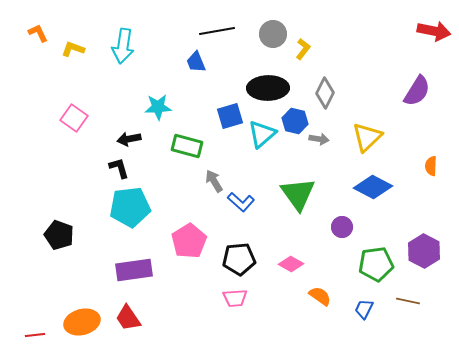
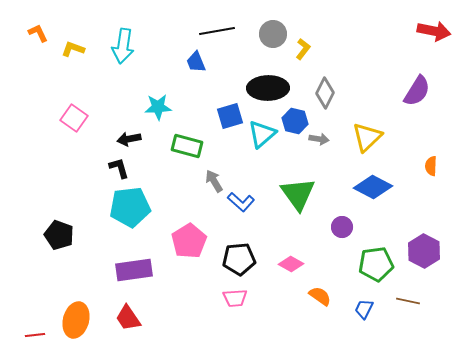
orange ellipse at (82, 322): moved 6 px left, 2 px up; rotated 60 degrees counterclockwise
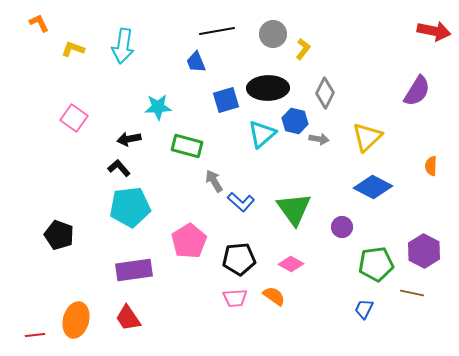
orange L-shape at (38, 33): moved 1 px right, 10 px up
blue square at (230, 116): moved 4 px left, 16 px up
black L-shape at (119, 168): rotated 25 degrees counterclockwise
green triangle at (298, 194): moved 4 px left, 15 px down
orange semicircle at (320, 296): moved 46 px left
brown line at (408, 301): moved 4 px right, 8 px up
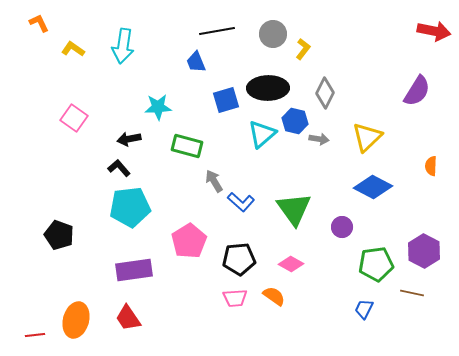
yellow L-shape at (73, 49): rotated 15 degrees clockwise
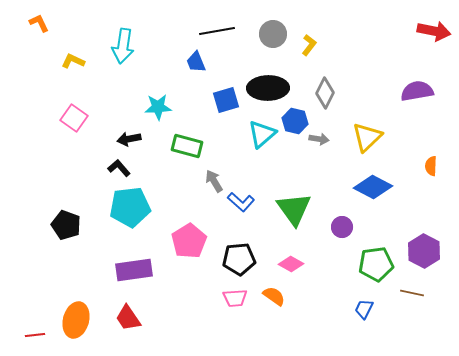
yellow L-shape at (73, 49): moved 12 px down; rotated 10 degrees counterclockwise
yellow L-shape at (303, 49): moved 6 px right, 4 px up
purple semicircle at (417, 91): rotated 132 degrees counterclockwise
black pentagon at (59, 235): moved 7 px right, 10 px up
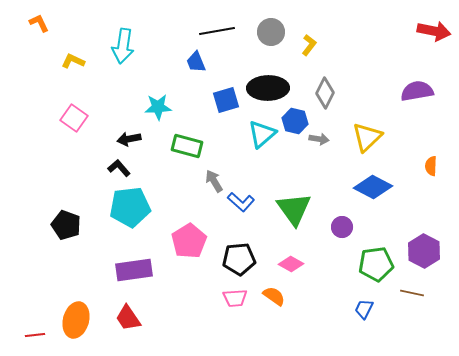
gray circle at (273, 34): moved 2 px left, 2 px up
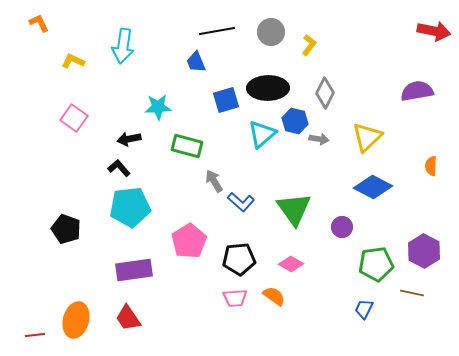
black pentagon at (66, 225): moved 4 px down
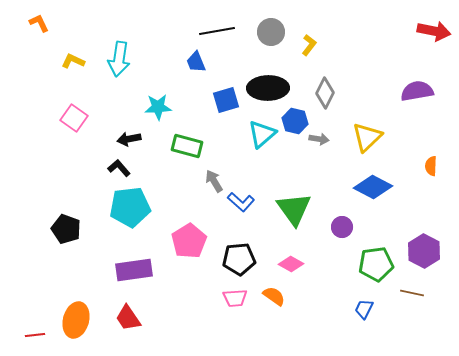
cyan arrow at (123, 46): moved 4 px left, 13 px down
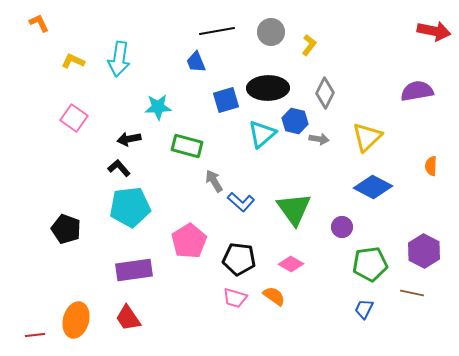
black pentagon at (239, 259): rotated 12 degrees clockwise
green pentagon at (376, 264): moved 6 px left
pink trapezoid at (235, 298): rotated 20 degrees clockwise
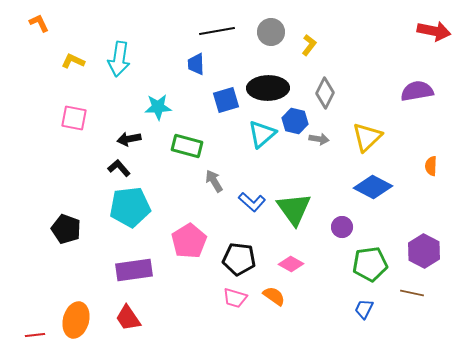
blue trapezoid at (196, 62): moved 2 px down; rotated 20 degrees clockwise
pink square at (74, 118): rotated 24 degrees counterclockwise
blue L-shape at (241, 202): moved 11 px right
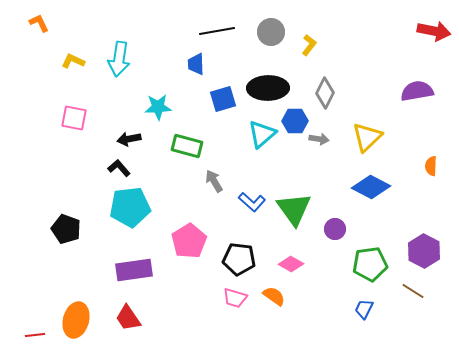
blue square at (226, 100): moved 3 px left, 1 px up
blue hexagon at (295, 121): rotated 15 degrees counterclockwise
blue diamond at (373, 187): moved 2 px left
purple circle at (342, 227): moved 7 px left, 2 px down
brown line at (412, 293): moved 1 px right, 2 px up; rotated 20 degrees clockwise
